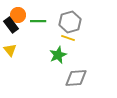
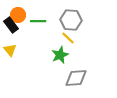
gray hexagon: moved 1 px right, 2 px up; rotated 20 degrees clockwise
yellow line: rotated 24 degrees clockwise
green star: moved 2 px right
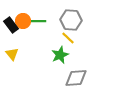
orange circle: moved 5 px right, 6 px down
yellow triangle: moved 2 px right, 4 px down
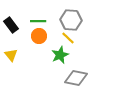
orange circle: moved 16 px right, 15 px down
yellow triangle: moved 1 px left, 1 px down
gray diamond: rotated 15 degrees clockwise
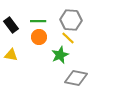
orange circle: moved 1 px down
yellow triangle: rotated 40 degrees counterclockwise
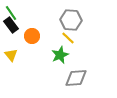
green line: moved 27 px left, 8 px up; rotated 56 degrees clockwise
orange circle: moved 7 px left, 1 px up
yellow triangle: rotated 40 degrees clockwise
gray diamond: rotated 15 degrees counterclockwise
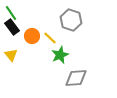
gray hexagon: rotated 15 degrees clockwise
black rectangle: moved 1 px right, 2 px down
yellow line: moved 18 px left
